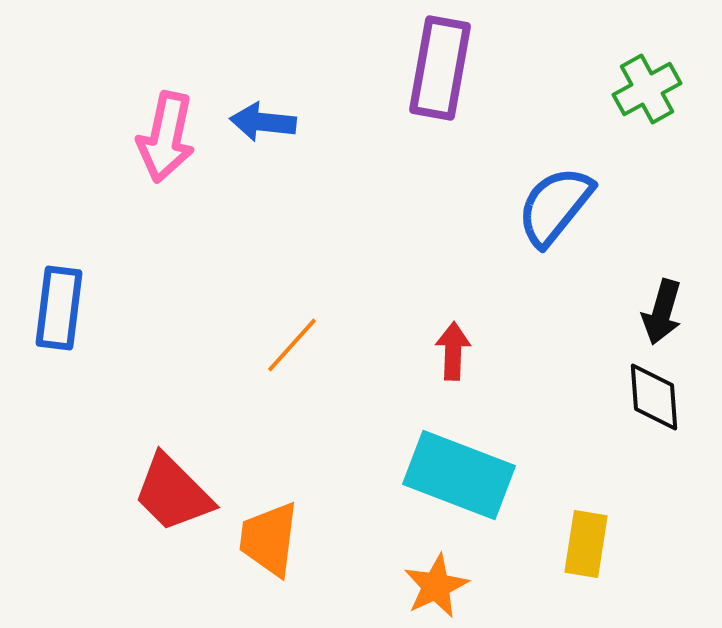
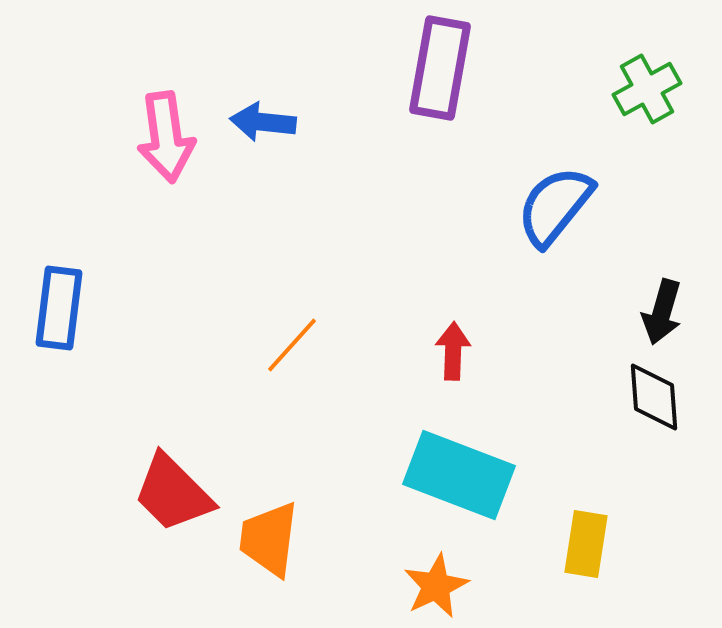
pink arrow: rotated 20 degrees counterclockwise
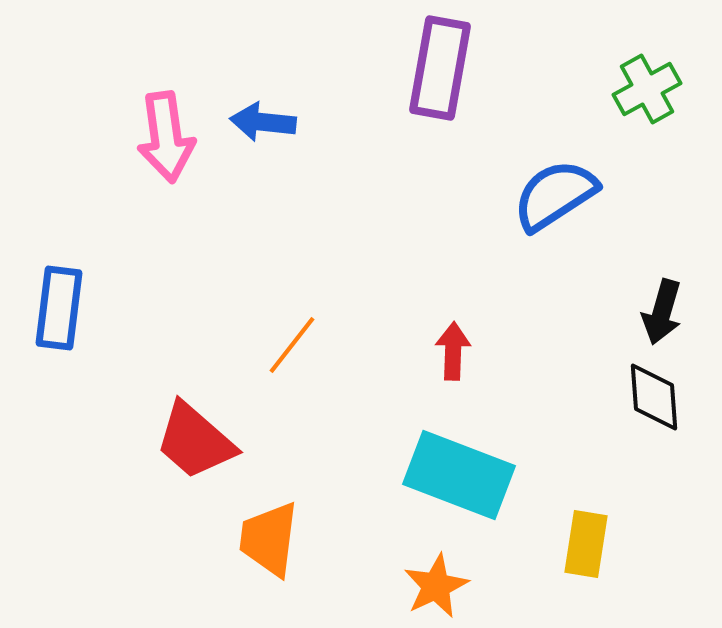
blue semicircle: moved 11 px up; rotated 18 degrees clockwise
orange line: rotated 4 degrees counterclockwise
red trapezoid: moved 22 px right, 52 px up; rotated 4 degrees counterclockwise
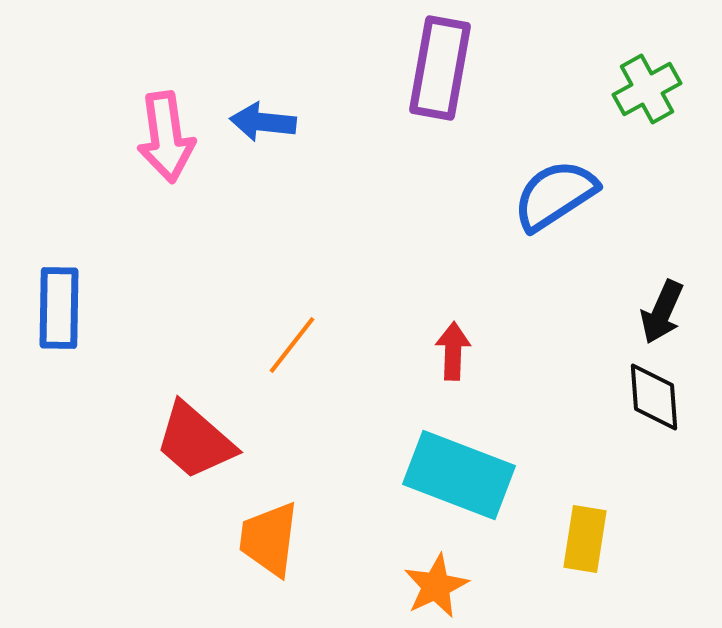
blue rectangle: rotated 6 degrees counterclockwise
black arrow: rotated 8 degrees clockwise
yellow rectangle: moved 1 px left, 5 px up
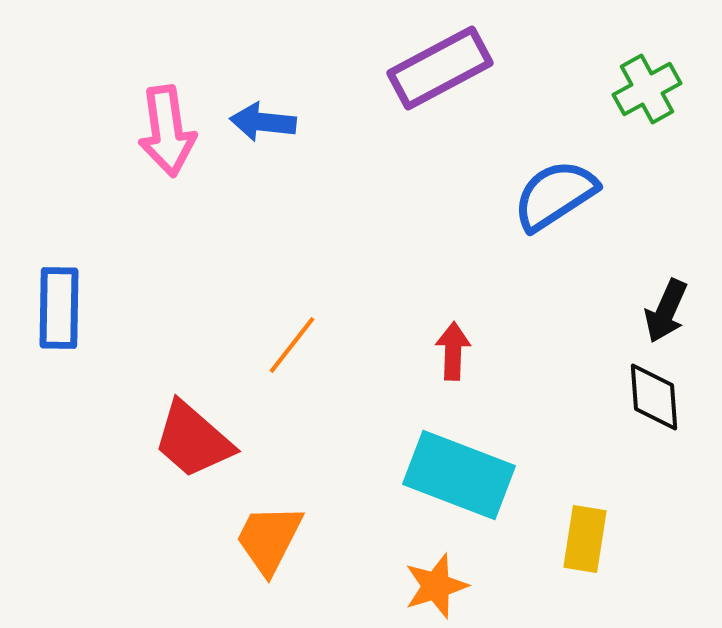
purple rectangle: rotated 52 degrees clockwise
pink arrow: moved 1 px right, 6 px up
black arrow: moved 4 px right, 1 px up
red trapezoid: moved 2 px left, 1 px up
orange trapezoid: rotated 20 degrees clockwise
orange star: rotated 8 degrees clockwise
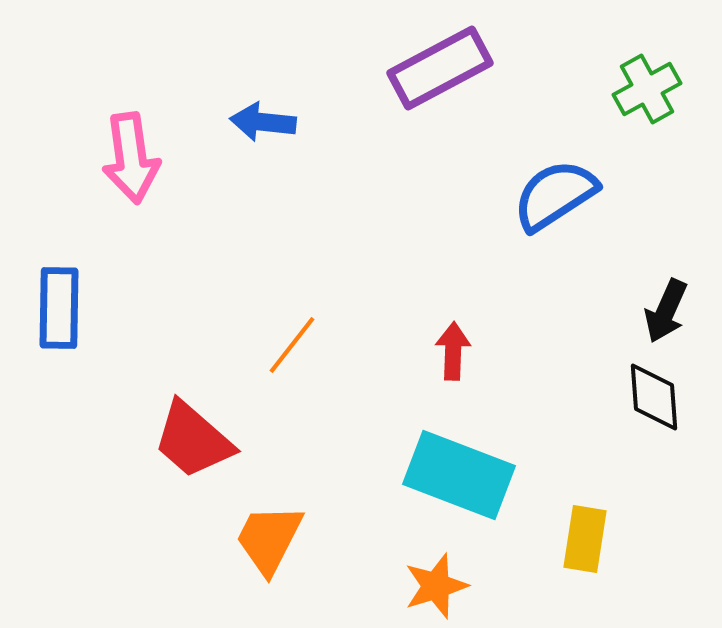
pink arrow: moved 36 px left, 27 px down
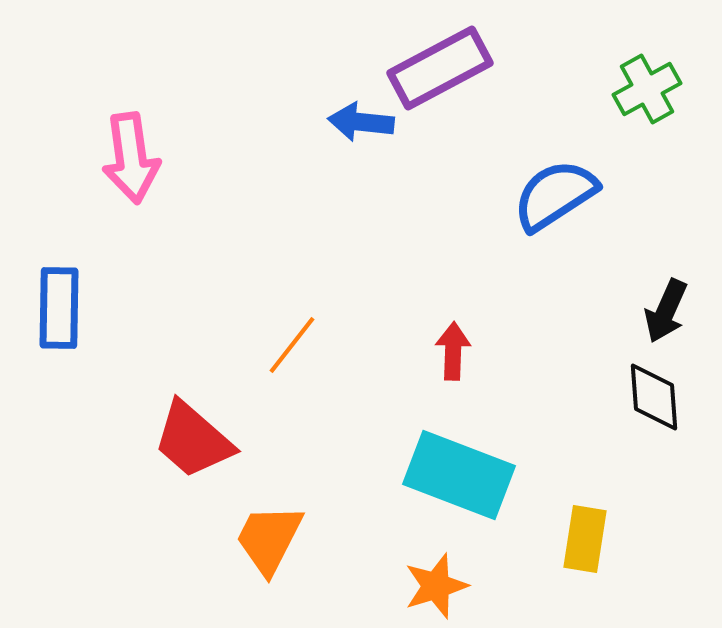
blue arrow: moved 98 px right
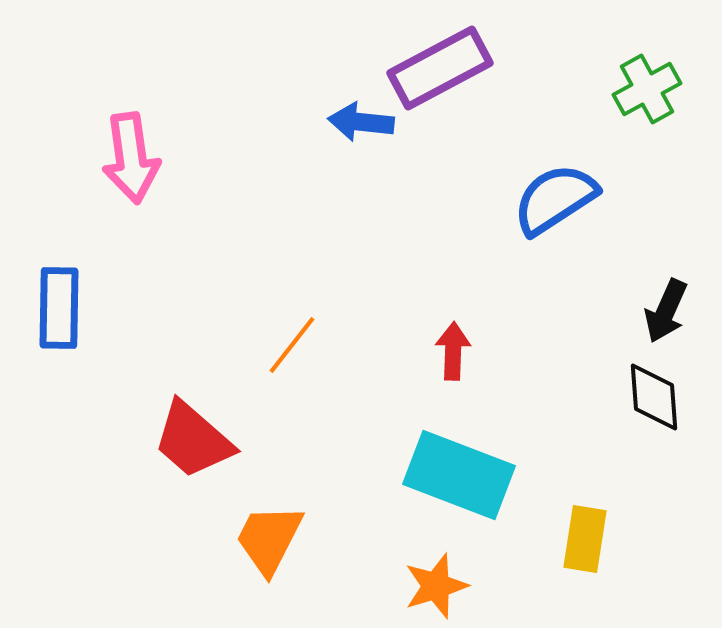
blue semicircle: moved 4 px down
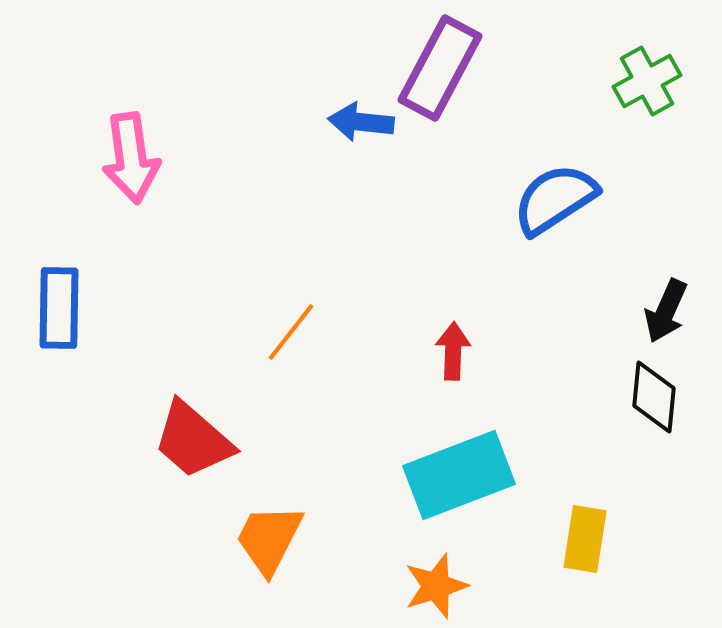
purple rectangle: rotated 34 degrees counterclockwise
green cross: moved 8 px up
orange line: moved 1 px left, 13 px up
black diamond: rotated 10 degrees clockwise
cyan rectangle: rotated 42 degrees counterclockwise
